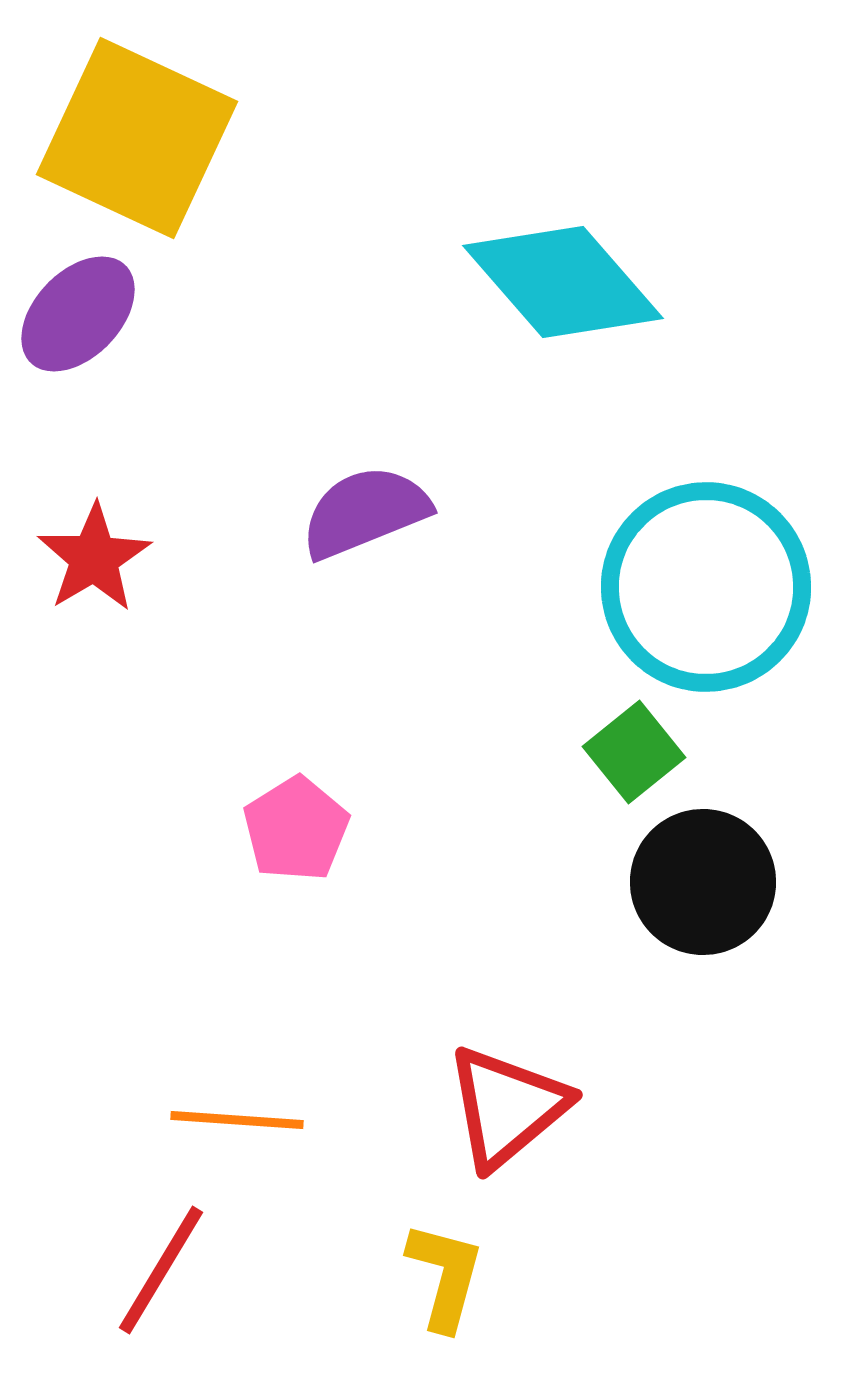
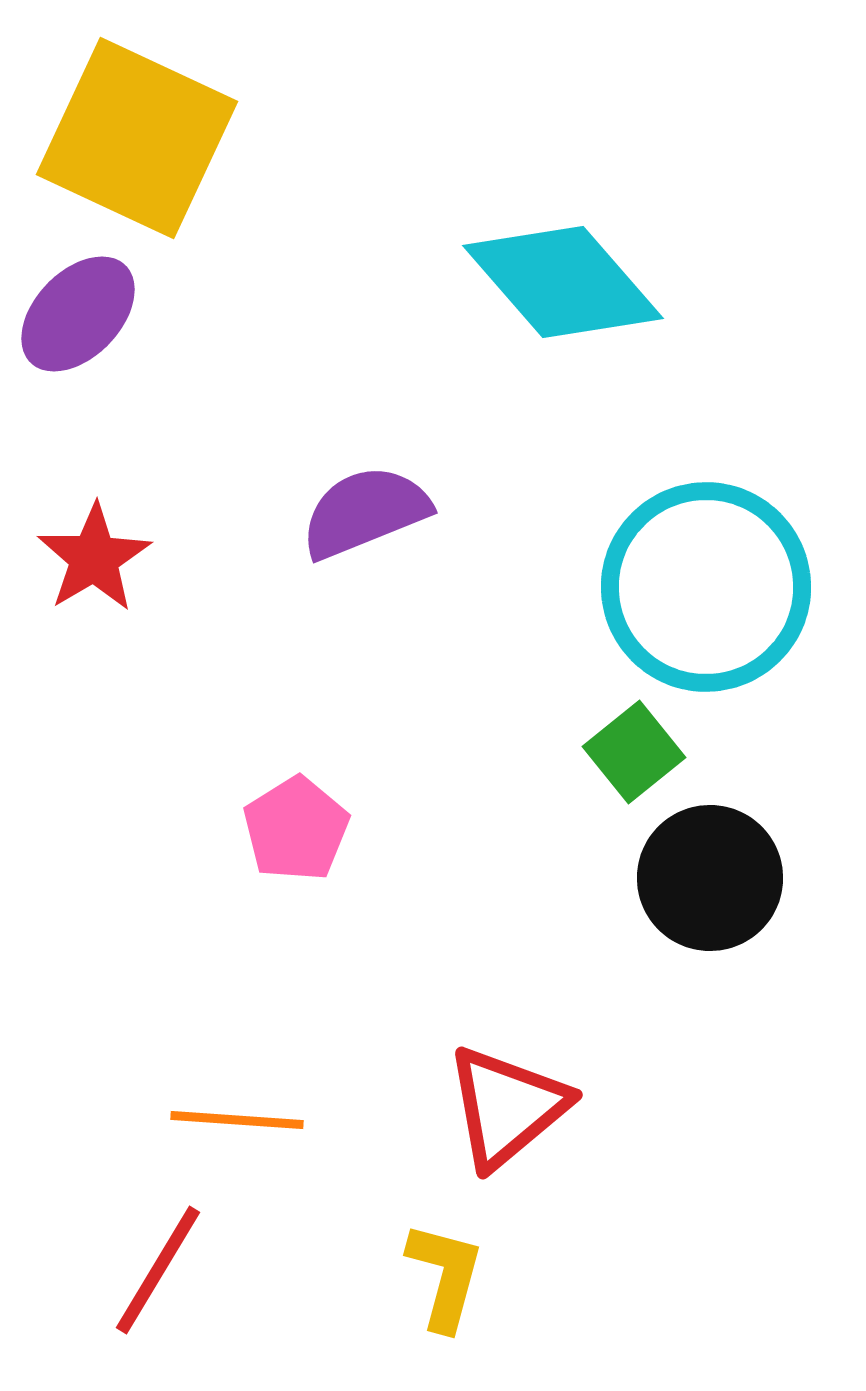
black circle: moved 7 px right, 4 px up
red line: moved 3 px left
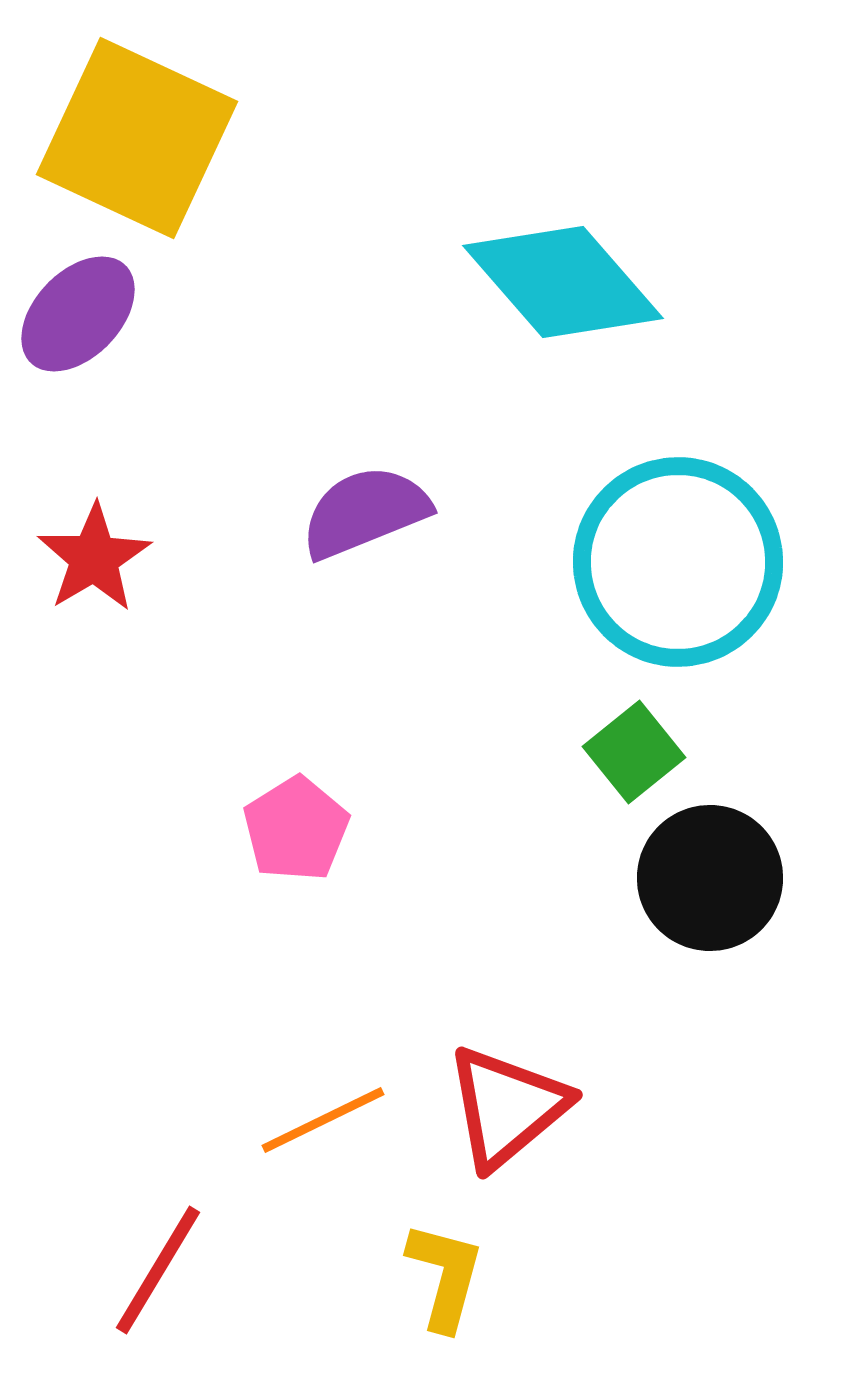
cyan circle: moved 28 px left, 25 px up
orange line: moved 86 px right; rotated 30 degrees counterclockwise
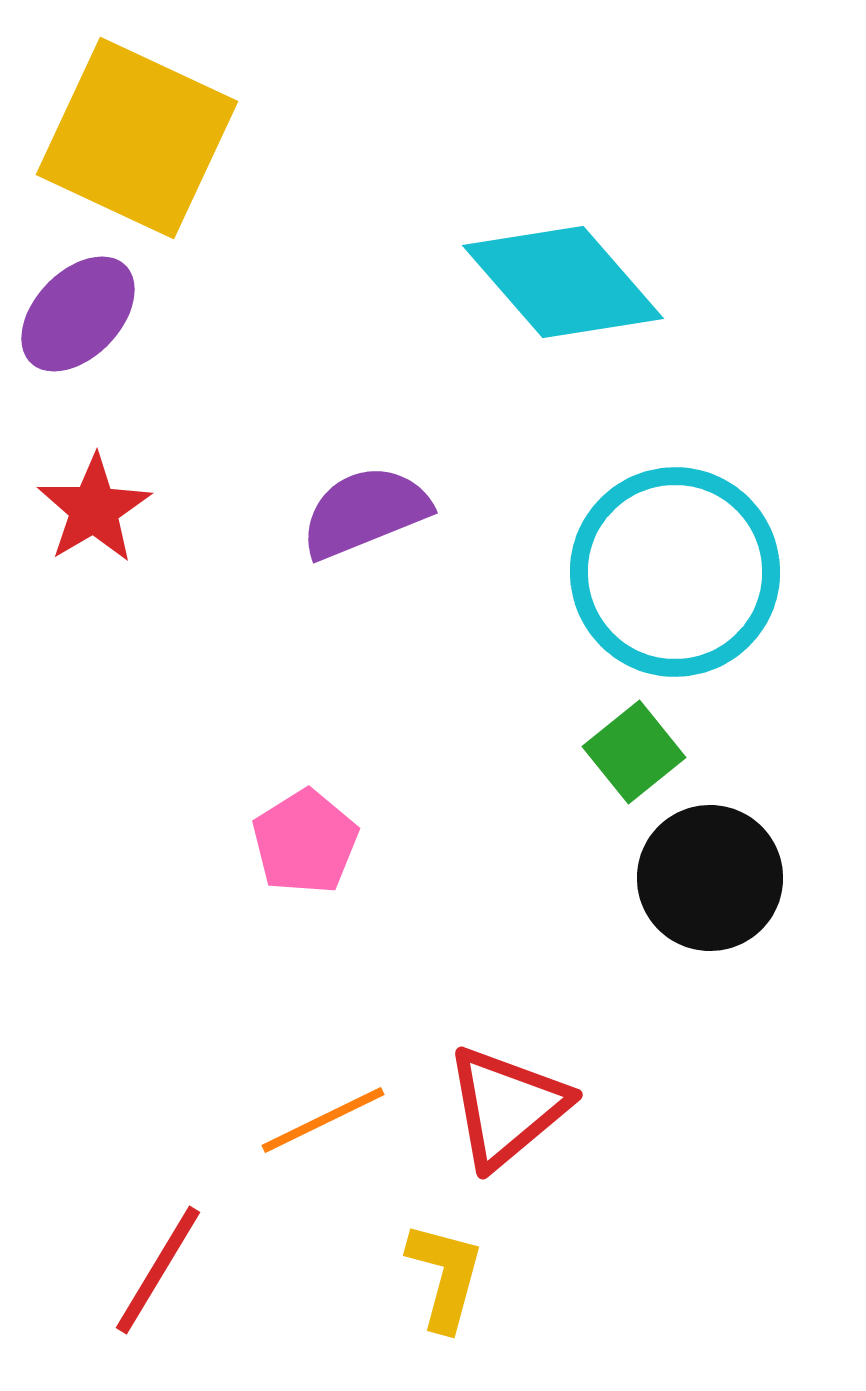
red star: moved 49 px up
cyan circle: moved 3 px left, 10 px down
pink pentagon: moved 9 px right, 13 px down
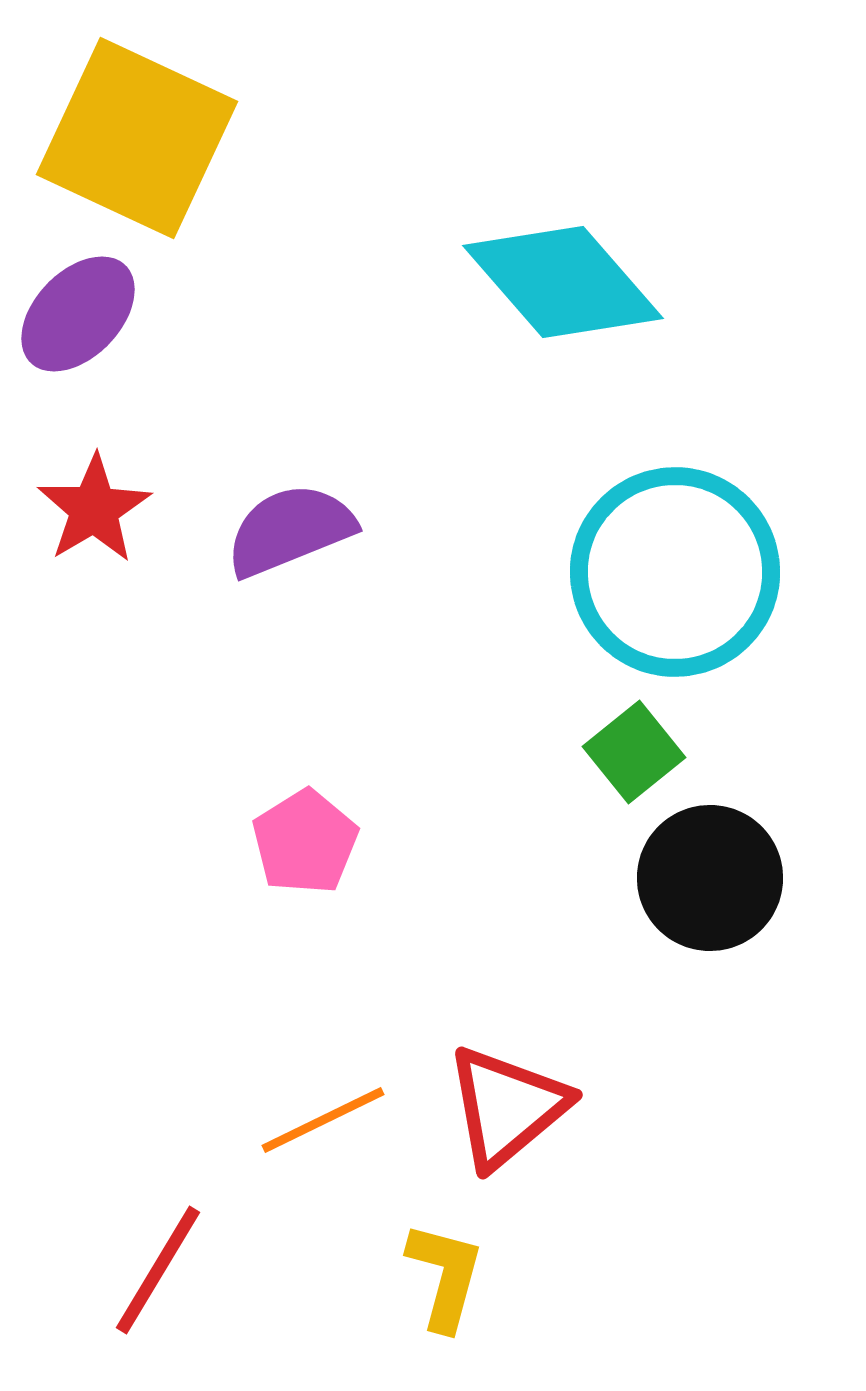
purple semicircle: moved 75 px left, 18 px down
